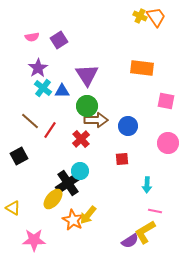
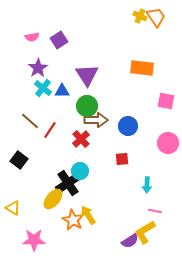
black square: moved 4 px down; rotated 24 degrees counterclockwise
yellow arrow: rotated 108 degrees clockwise
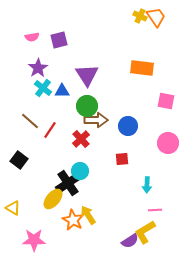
purple square: rotated 18 degrees clockwise
pink line: moved 1 px up; rotated 16 degrees counterclockwise
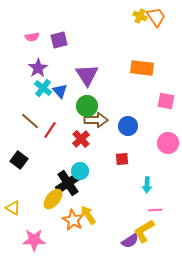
blue triangle: moved 2 px left; rotated 49 degrees clockwise
yellow L-shape: moved 1 px left, 1 px up
